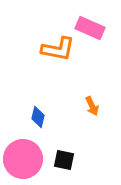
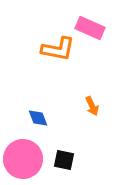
blue diamond: moved 1 px down; rotated 35 degrees counterclockwise
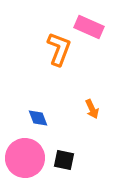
pink rectangle: moved 1 px left, 1 px up
orange L-shape: moved 1 px right; rotated 80 degrees counterclockwise
orange arrow: moved 3 px down
pink circle: moved 2 px right, 1 px up
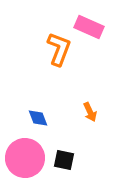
orange arrow: moved 2 px left, 3 px down
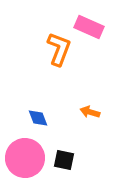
orange arrow: rotated 132 degrees clockwise
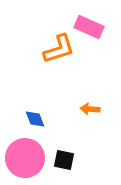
orange L-shape: rotated 52 degrees clockwise
orange arrow: moved 3 px up; rotated 12 degrees counterclockwise
blue diamond: moved 3 px left, 1 px down
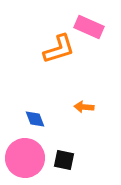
orange arrow: moved 6 px left, 2 px up
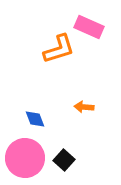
black square: rotated 30 degrees clockwise
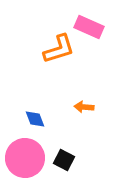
black square: rotated 15 degrees counterclockwise
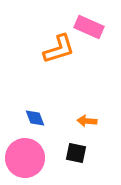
orange arrow: moved 3 px right, 14 px down
blue diamond: moved 1 px up
black square: moved 12 px right, 7 px up; rotated 15 degrees counterclockwise
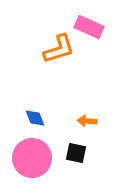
pink circle: moved 7 px right
